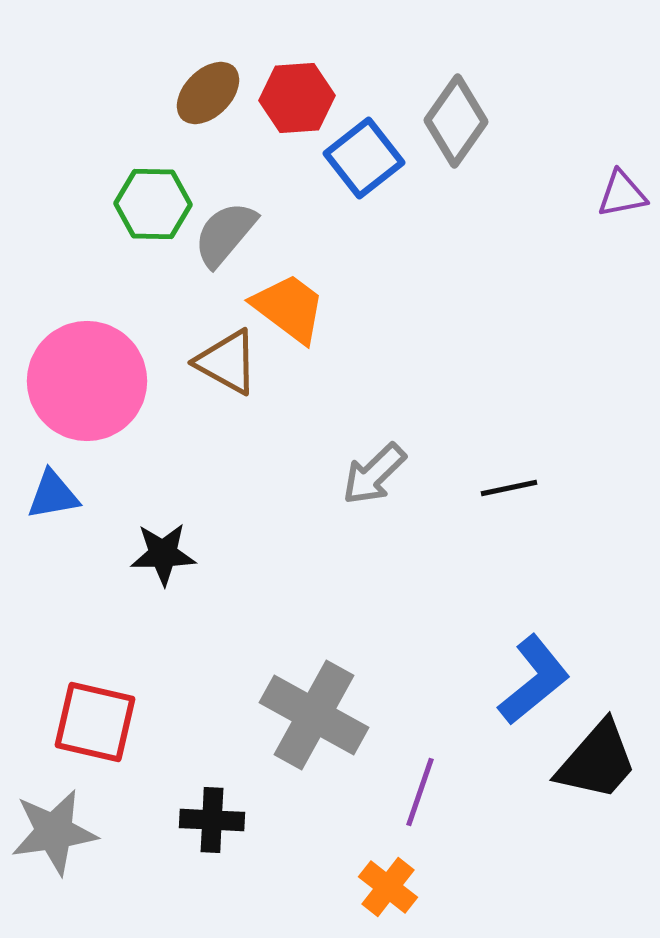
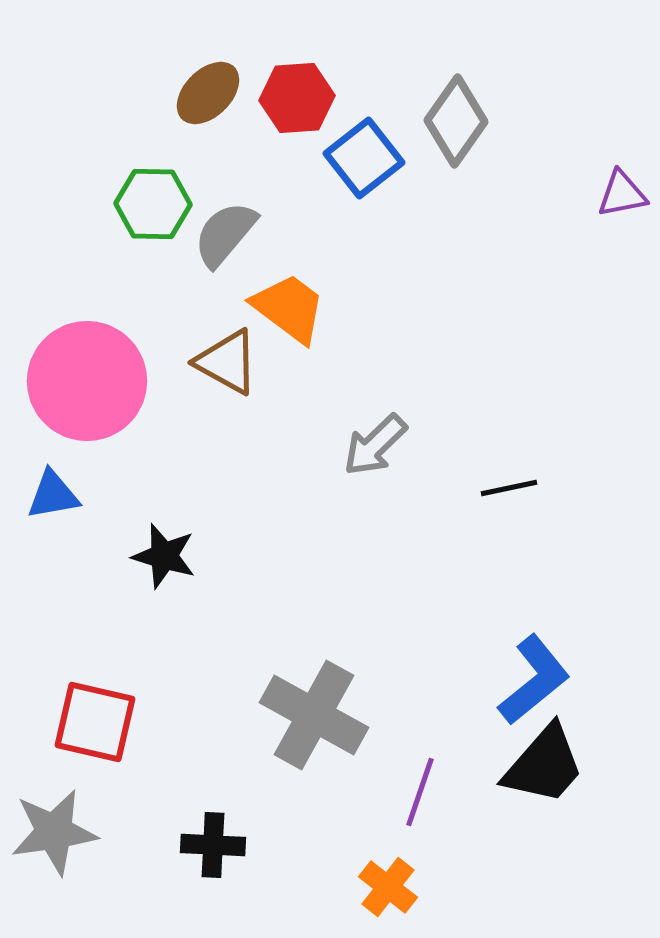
gray arrow: moved 1 px right, 29 px up
black star: moved 1 px right, 2 px down; rotated 18 degrees clockwise
black trapezoid: moved 53 px left, 4 px down
black cross: moved 1 px right, 25 px down
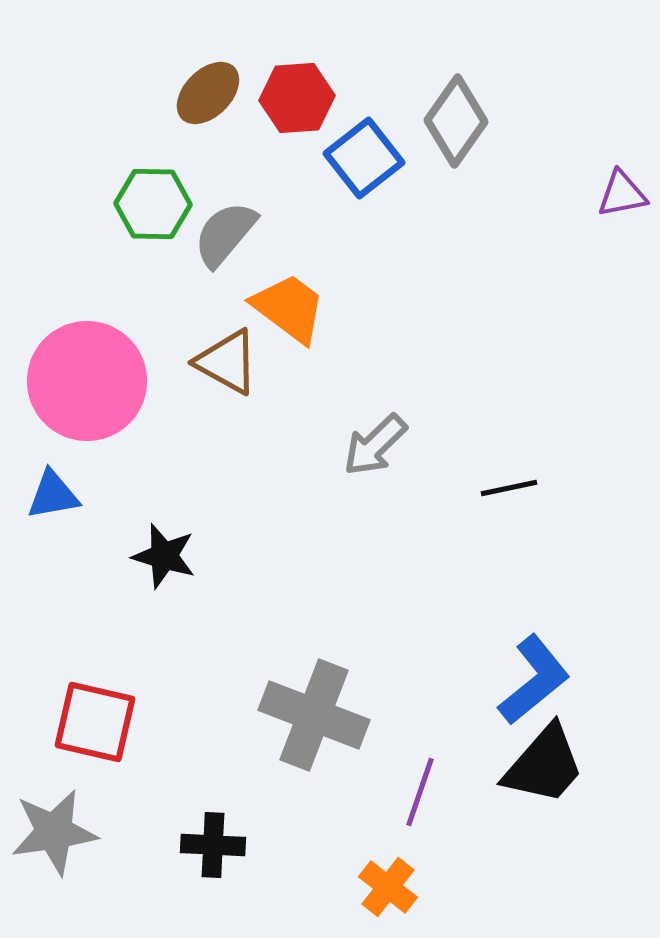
gray cross: rotated 8 degrees counterclockwise
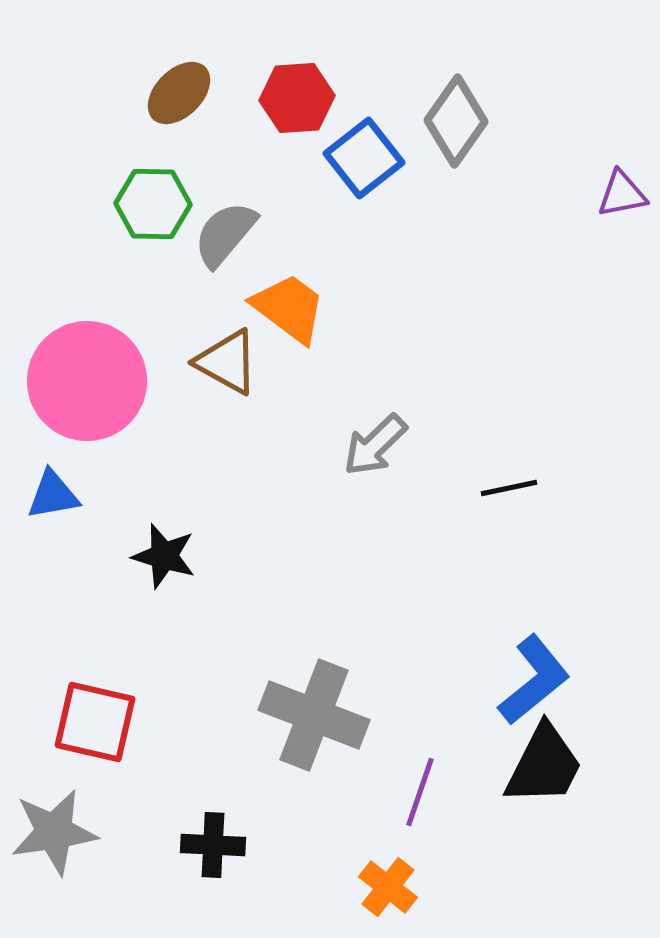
brown ellipse: moved 29 px left
black trapezoid: rotated 14 degrees counterclockwise
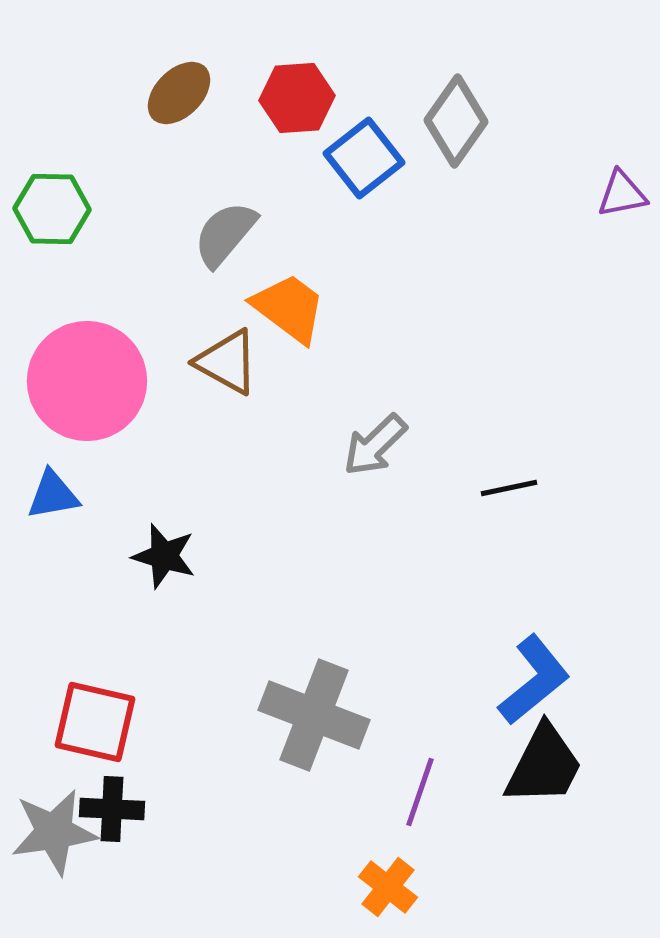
green hexagon: moved 101 px left, 5 px down
black cross: moved 101 px left, 36 px up
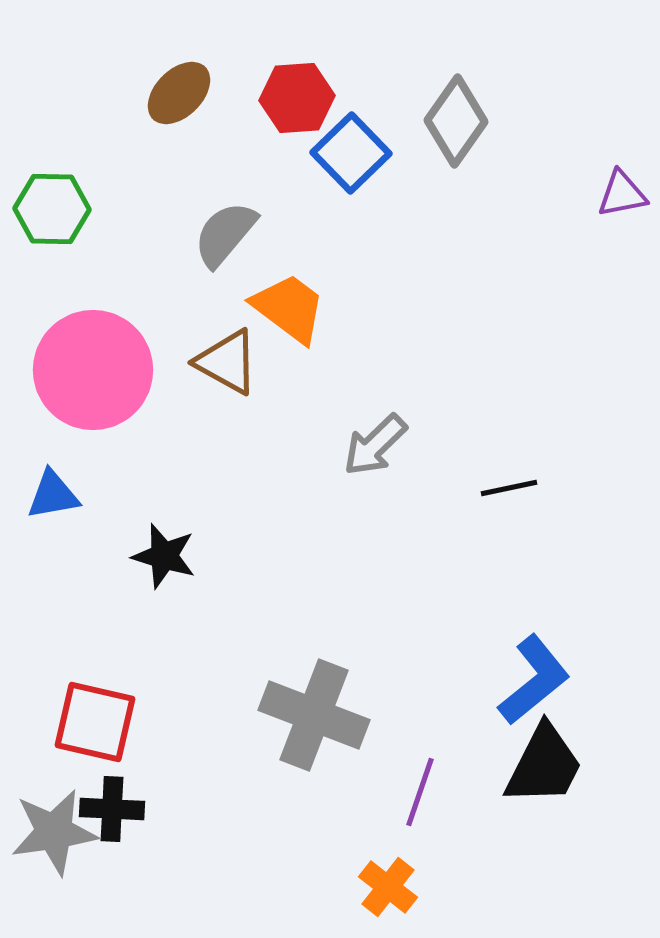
blue square: moved 13 px left, 5 px up; rotated 6 degrees counterclockwise
pink circle: moved 6 px right, 11 px up
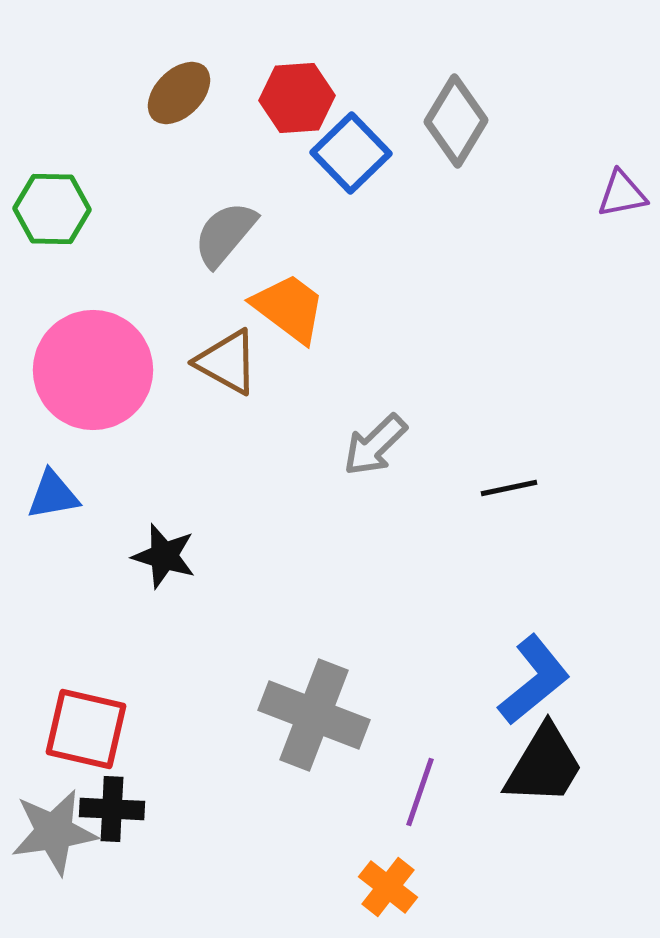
gray diamond: rotated 4 degrees counterclockwise
red square: moved 9 px left, 7 px down
black trapezoid: rotated 4 degrees clockwise
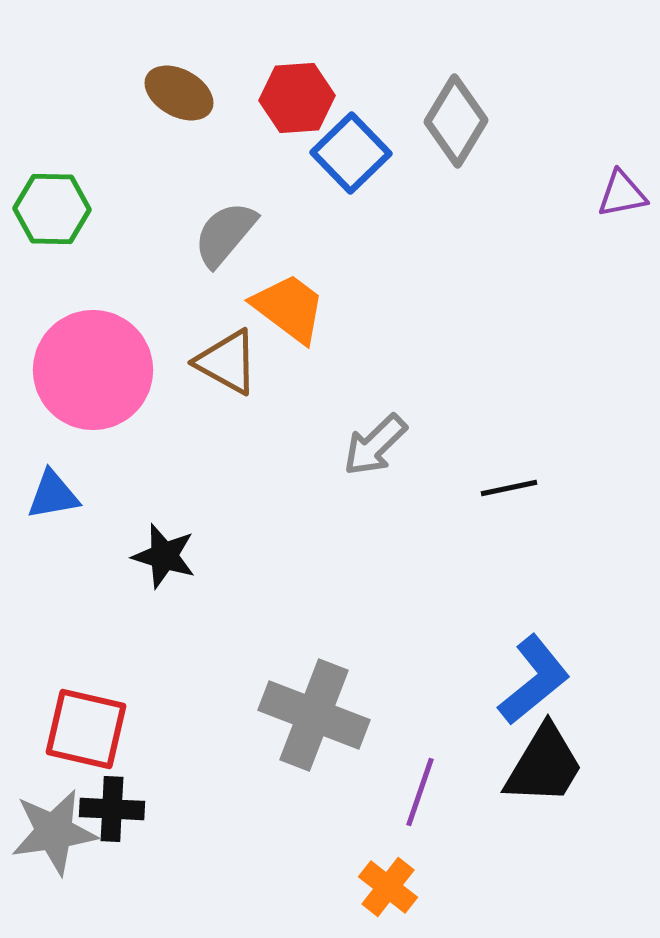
brown ellipse: rotated 74 degrees clockwise
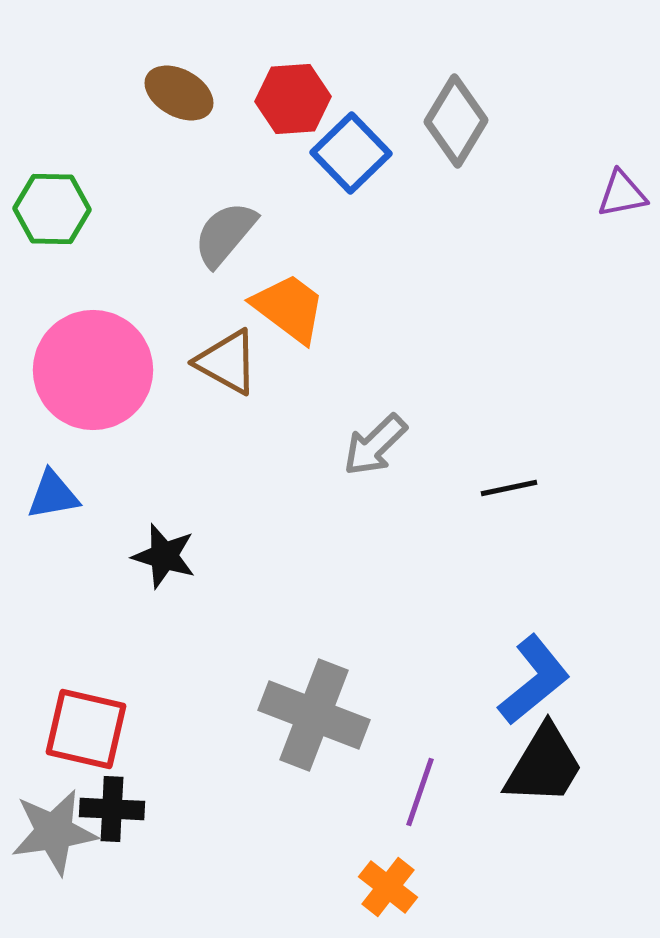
red hexagon: moved 4 px left, 1 px down
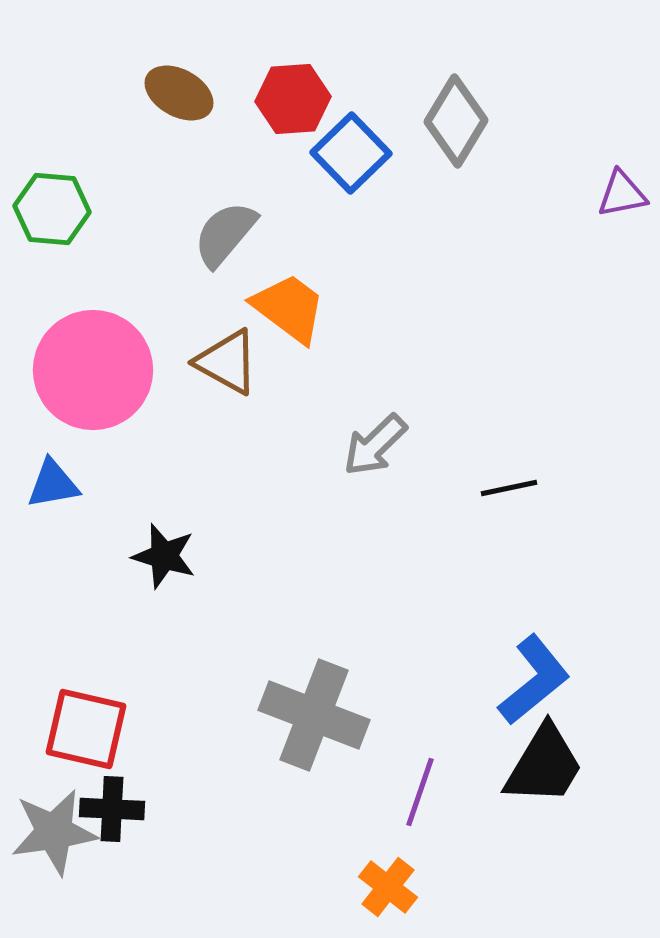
green hexagon: rotated 4 degrees clockwise
blue triangle: moved 11 px up
